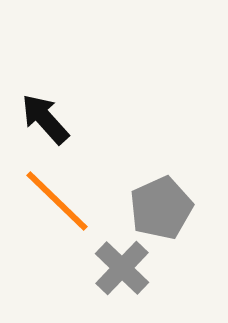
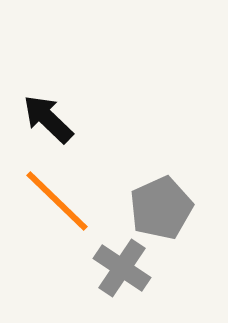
black arrow: moved 3 px right; rotated 4 degrees counterclockwise
gray cross: rotated 10 degrees counterclockwise
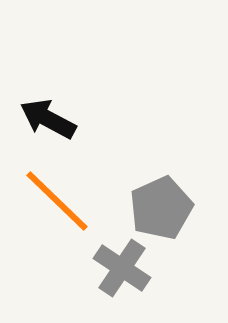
black arrow: rotated 16 degrees counterclockwise
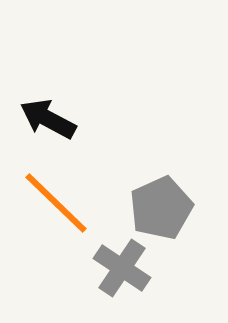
orange line: moved 1 px left, 2 px down
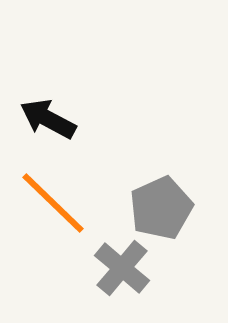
orange line: moved 3 px left
gray cross: rotated 6 degrees clockwise
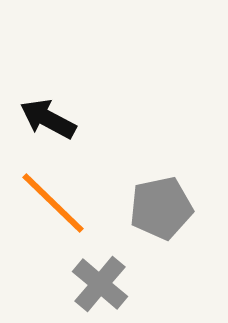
gray pentagon: rotated 12 degrees clockwise
gray cross: moved 22 px left, 16 px down
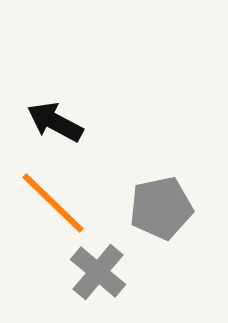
black arrow: moved 7 px right, 3 px down
gray cross: moved 2 px left, 12 px up
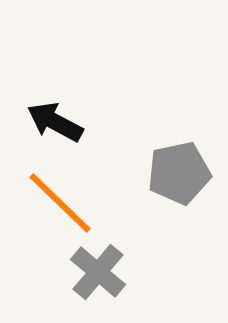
orange line: moved 7 px right
gray pentagon: moved 18 px right, 35 px up
